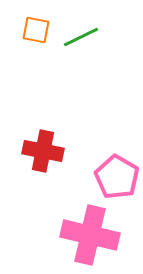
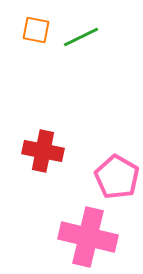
pink cross: moved 2 px left, 2 px down
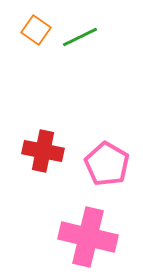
orange square: rotated 24 degrees clockwise
green line: moved 1 px left
pink pentagon: moved 10 px left, 13 px up
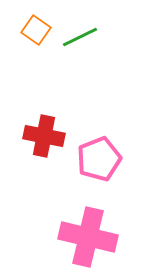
red cross: moved 1 px right, 15 px up
pink pentagon: moved 8 px left, 5 px up; rotated 21 degrees clockwise
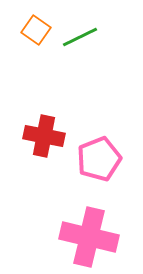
pink cross: moved 1 px right
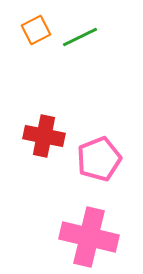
orange square: rotated 28 degrees clockwise
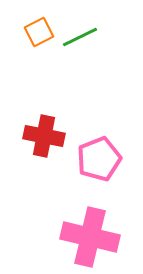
orange square: moved 3 px right, 2 px down
pink cross: moved 1 px right
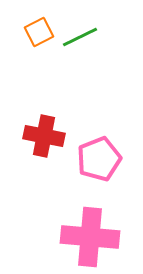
pink cross: rotated 8 degrees counterclockwise
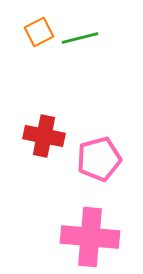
green line: moved 1 px down; rotated 12 degrees clockwise
pink pentagon: rotated 6 degrees clockwise
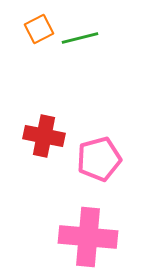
orange square: moved 3 px up
pink cross: moved 2 px left
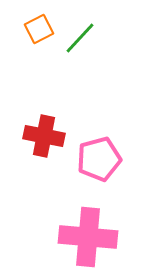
green line: rotated 33 degrees counterclockwise
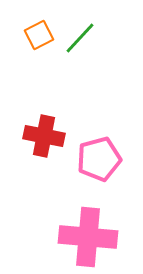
orange square: moved 6 px down
